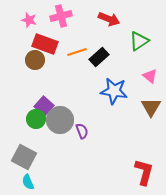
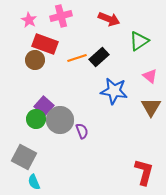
pink star: rotated 14 degrees clockwise
orange line: moved 6 px down
cyan semicircle: moved 6 px right
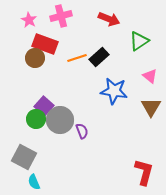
brown circle: moved 2 px up
